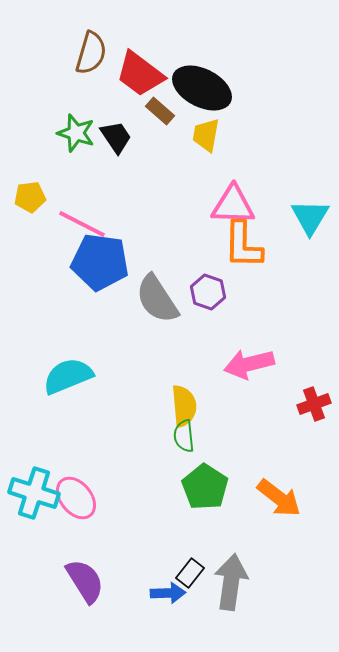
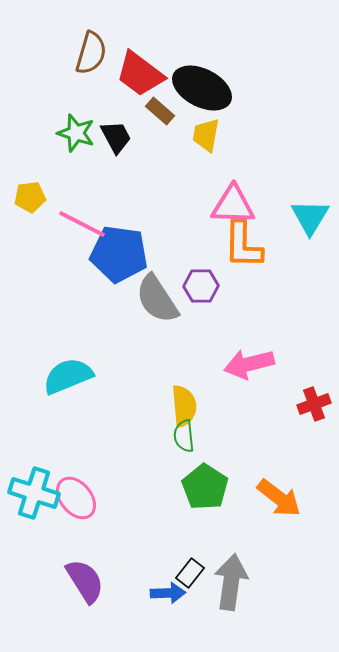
black trapezoid: rotated 6 degrees clockwise
blue pentagon: moved 19 px right, 8 px up
purple hexagon: moved 7 px left, 6 px up; rotated 20 degrees counterclockwise
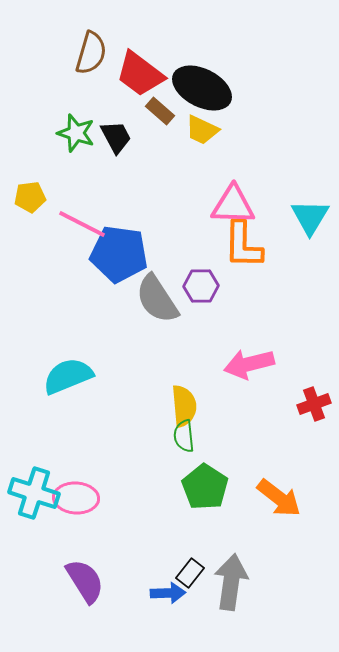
yellow trapezoid: moved 4 px left, 5 px up; rotated 75 degrees counterclockwise
pink ellipse: rotated 48 degrees counterclockwise
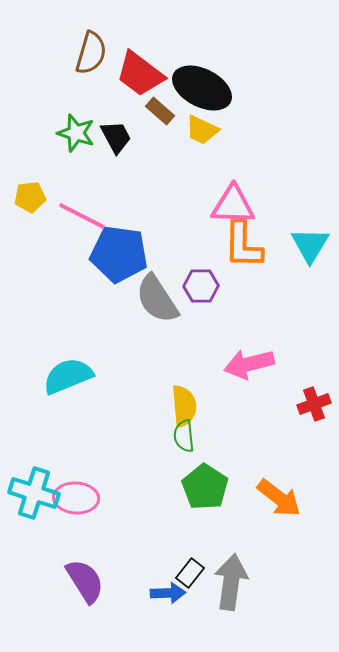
cyan triangle: moved 28 px down
pink line: moved 8 px up
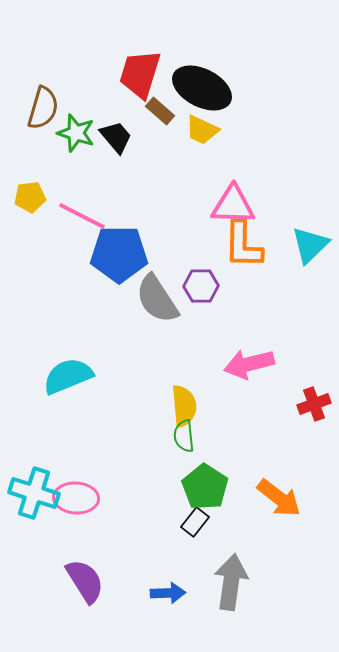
brown semicircle: moved 48 px left, 55 px down
red trapezoid: rotated 70 degrees clockwise
black trapezoid: rotated 12 degrees counterclockwise
cyan triangle: rotated 15 degrees clockwise
blue pentagon: rotated 8 degrees counterclockwise
black rectangle: moved 5 px right, 51 px up
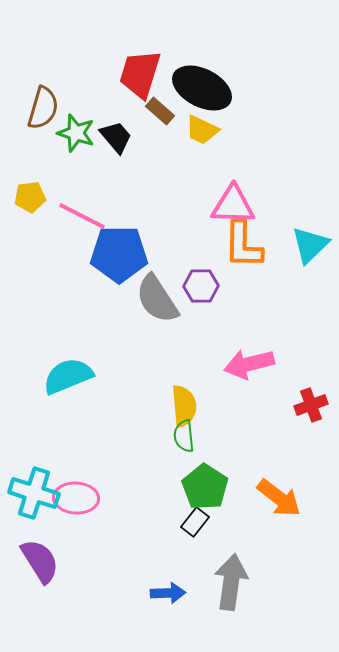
red cross: moved 3 px left, 1 px down
purple semicircle: moved 45 px left, 20 px up
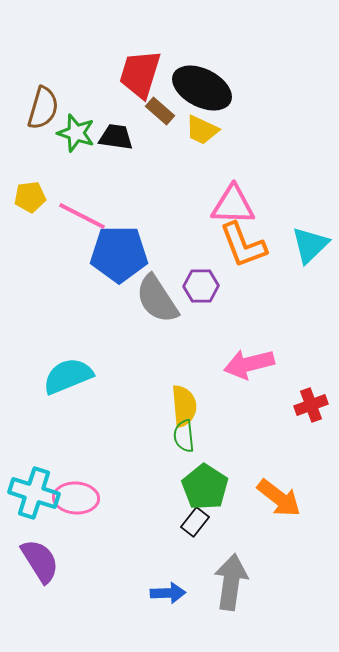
black trapezoid: rotated 42 degrees counterclockwise
orange L-shape: rotated 22 degrees counterclockwise
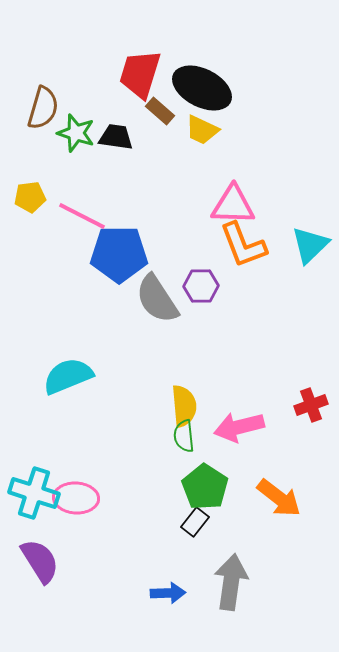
pink arrow: moved 10 px left, 63 px down
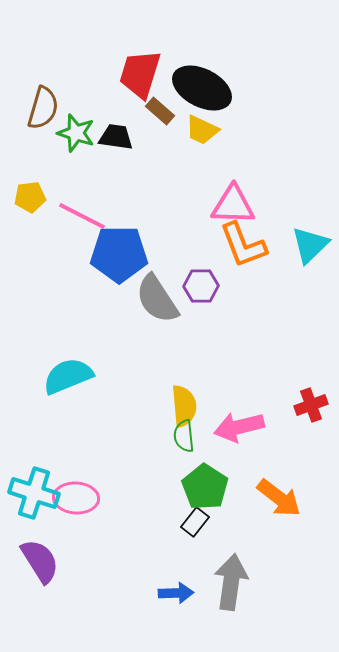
blue arrow: moved 8 px right
